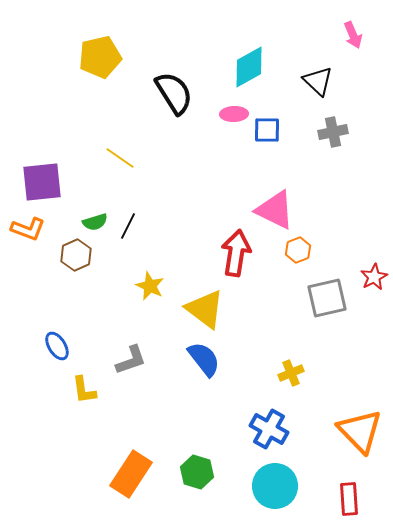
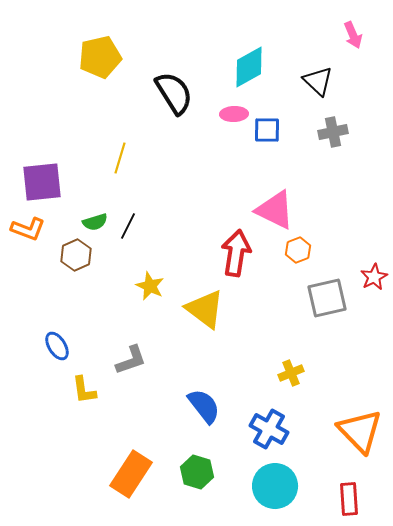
yellow line: rotated 72 degrees clockwise
blue semicircle: moved 47 px down
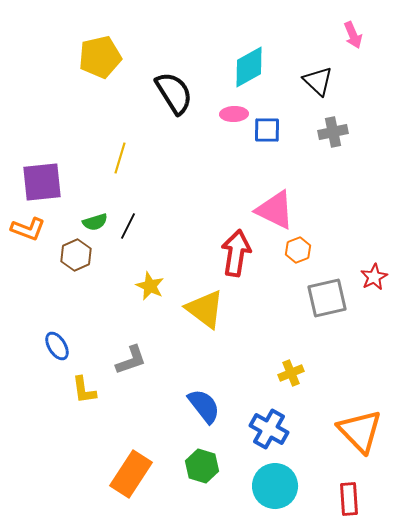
green hexagon: moved 5 px right, 6 px up
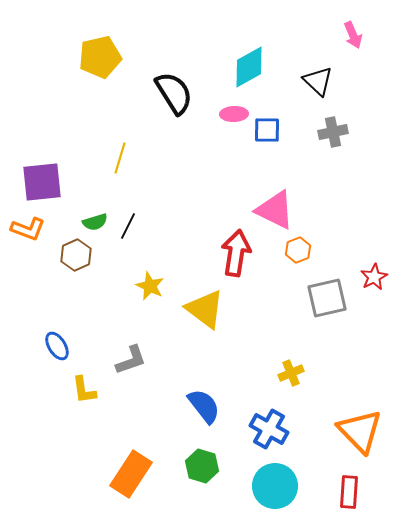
red rectangle: moved 7 px up; rotated 8 degrees clockwise
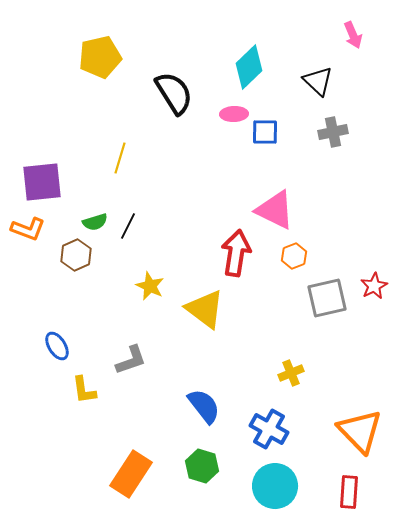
cyan diamond: rotated 15 degrees counterclockwise
blue square: moved 2 px left, 2 px down
orange hexagon: moved 4 px left, 6 px down
red star: moved 9 px down
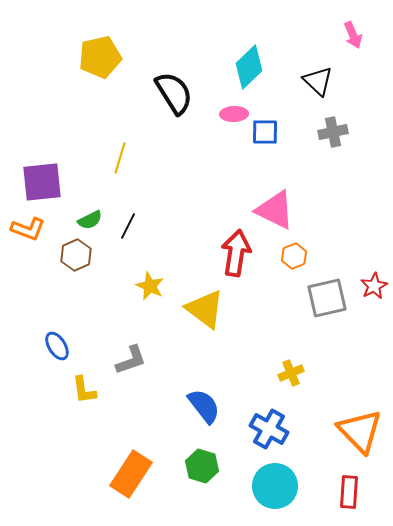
green semicircle: moved 5 px left, 2 px up; rotated 10 degrees counterclockwise
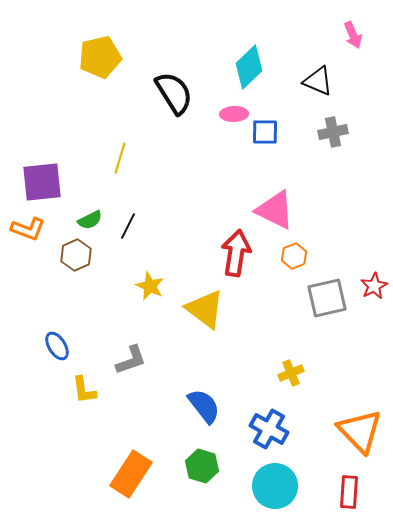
black triangle: rotated 20 degrees counterclockwise
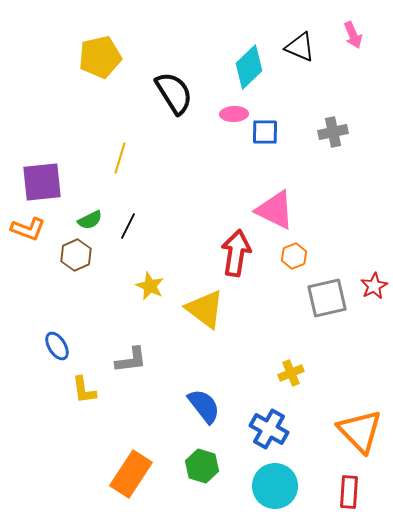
black triangle: moved 18 px left, 34 px up
gray L-shape: rotated 12 degrees clockwise
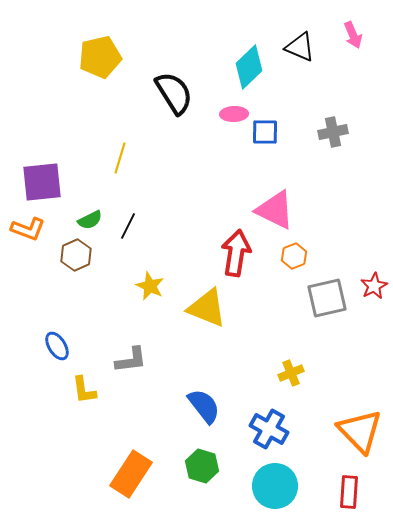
yellow triangle: moved 2 px right, 1 px up; rotated 15 degrees counterclockwise
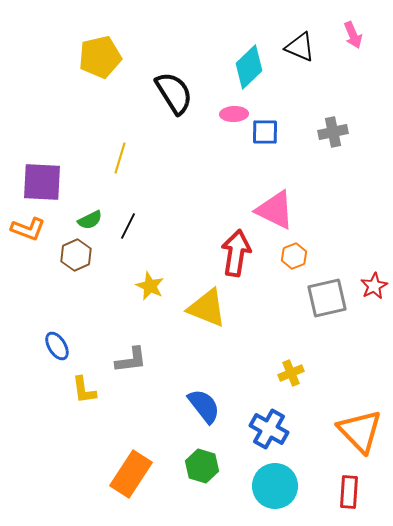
purple square: rotated 9 degrees clockwise
